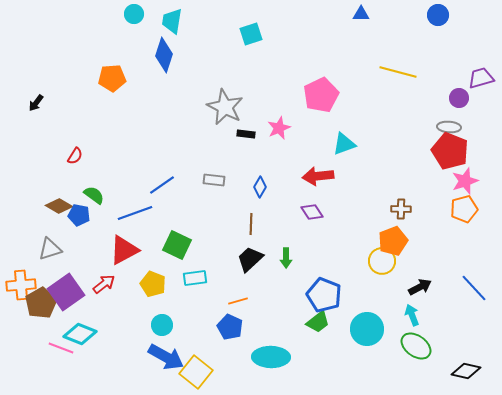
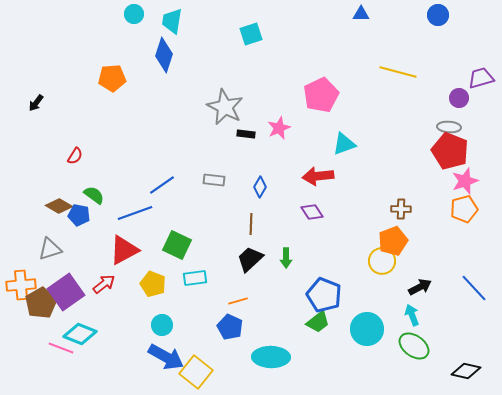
green ellipse at (416, 346): moved 2 px left
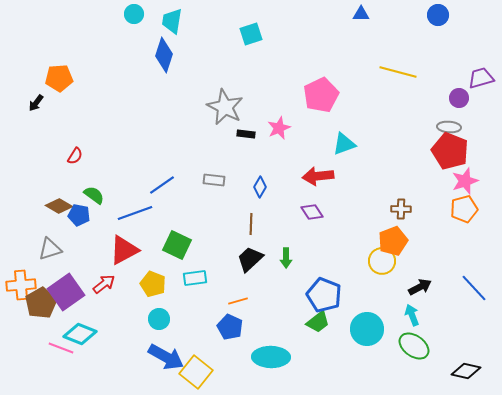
orange pentagon at (112, 78): moved 53 px left
cyan circle at (162, 325): moved 3 px left, 6 px up
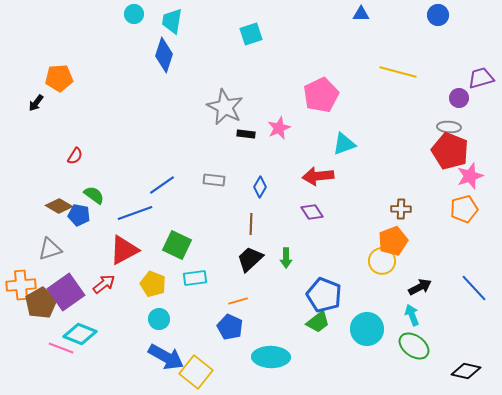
pink star at (465, 181): moved 5 px right, 5 px up
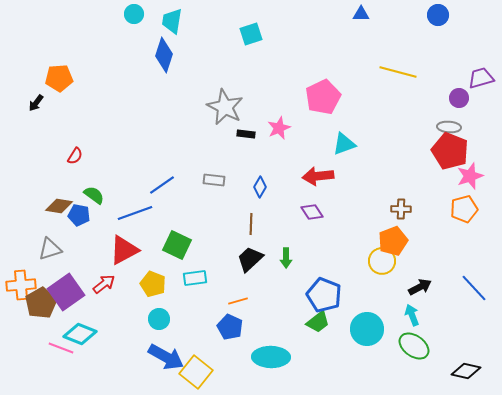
pink pentagon at (321, 95): moved 2 px right, 2 px down
brown diamond at (59, 206): rotated 20 degrees counterclockwise
